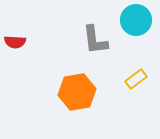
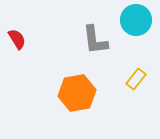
red semicircle: moved 2 px right, 3 px up; rotated 125 degrees counterclockwise
yellow rectangle: rotated 15 degrees counterclockwise
orange hexagon: moved 1 px down
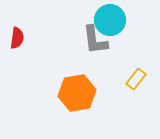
cyan circle: moved 26 px left
red semicircle: moved 1 px up; rotated 40 degrees clockwise
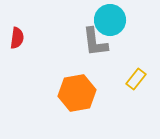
gray L-shape: moved 2 px down
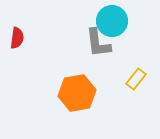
cyan circle: moved 2 px right, 1 px down
gray L-shape: moved 3 px right, 1 px down
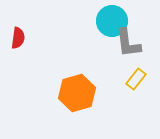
red semicircle: moved 1 px right
gray L-shape: moved 30 px right
orange hexagon: rotated 6 degrees counterclockwise
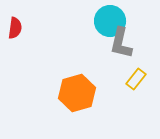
cyan circle: moved 2 px left
red semicircle: moved 3 px left, 10 px up
gray L-shape: moved 7 px left; rotated 20 degrees clockwise
